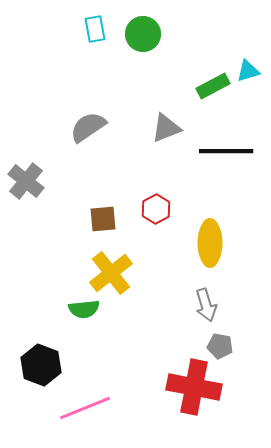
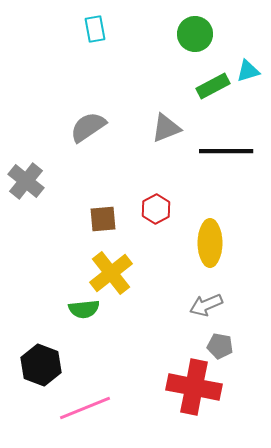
green circle: moved 52 px right
gray arrow: rotated 84 degrees clockwise
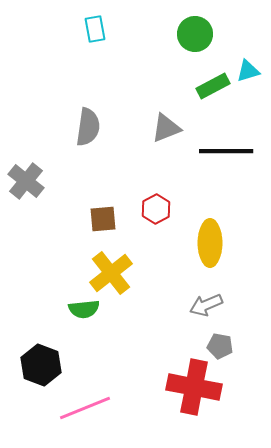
gray semicircle: rotated 132 degrees clockwise
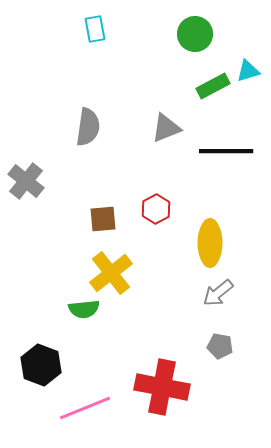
gray arrow: moved 12 px right, 12 px up; rotated 16 degrees counterclockwise
red cross: moved 32 px left
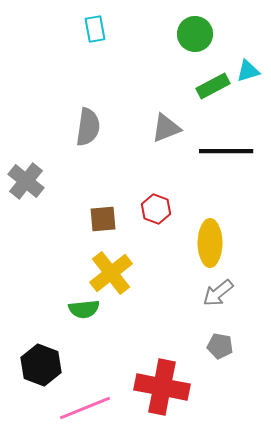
red hexagon: rotated 12 degrees counterclockwise
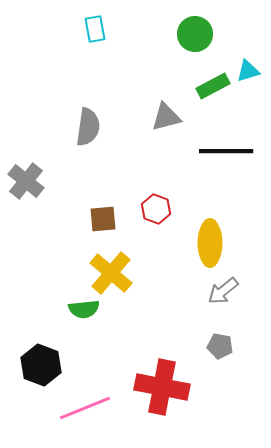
gray triangle: moved 11 px up; rotated 8 degrees clockwise
yellow cross: rotated 12 degrees counterclockwise
gray arrow: moved 5 px right, 2 px up
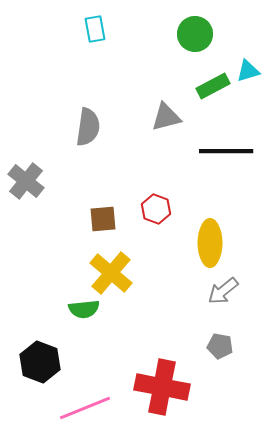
black hexagon: moved 1 px left, 3 px up
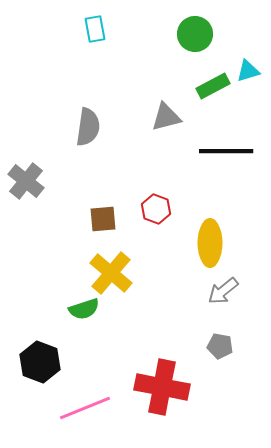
green semicircle: rotated 12 degrees counterclockwise
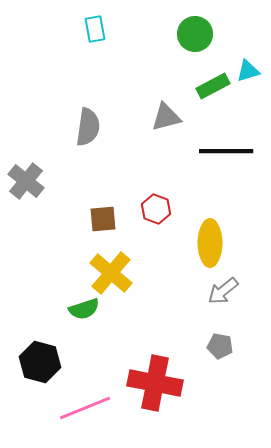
black hexagon: rotated 6 degrees counterclockwise
red cross: moved 7 px left, 4 px up
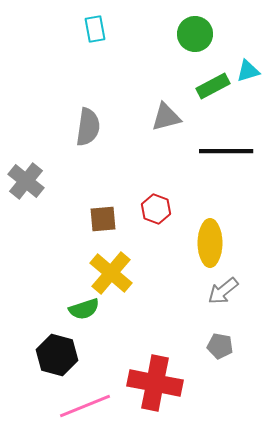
black hexagon: moved 17 px right, 7 px up
pink line: moved 2 px up
